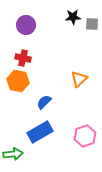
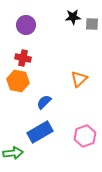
green arrow: moved 1 px up
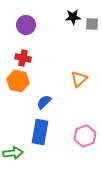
blue rectangle: rotated 50 degrees counterclockwise
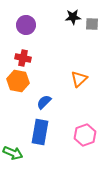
pink hexagon: moved 1 px up
green arrow: rotated 30 degrees clockwise
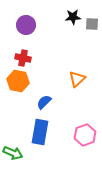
orange triangle: moved 2 px left
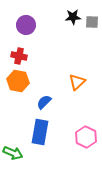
gray square: moved 2 px up
red cross: moved 4 px left, 2 px up
orange triangle: moved 3 px down
pink hexagon: moved 1 px right, 2 px down; rotated 15 degrees counterclockwise
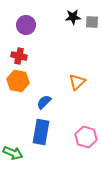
blue rectangle: moved 1 px right
pink hexagon: rotated 10 degrees counterclockwise
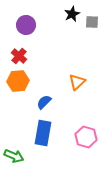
black star: moved 1 px left, 3 px up; rotated 21 degrees counterclockwise
red cross: rotated 28 degrees clockwise
orange hexagon: rotated 15 degrees counterclockwise
blue rectangle: moved 2 px right, 1 px down
green arrow: moved 1 px right, 3 px down
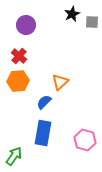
orange triangle: moved 17 px left
pink hexagon: moved 1 px left, 3 px down
green arrow: rotated 78 degrees counterclockwise
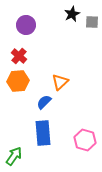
blue rectangle: rotated 15 degrees counterclockwise
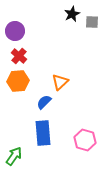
purple circle: moved 11 px left, 6 px down
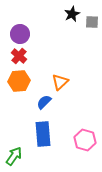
purple circle: moved 5 px right, 3 px down
orange hexagon: moved 1 px right
blue rectangle: moved 1 px down
